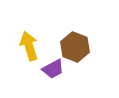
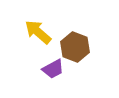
yellow arrow: moved 9 px right, 14 px up; rotated 32 degrees counterclockwise
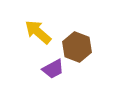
brown hexagon: moved 2 px right
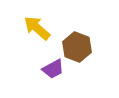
yellow arrow: moved 1 px left, 4 px up
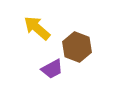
purple trapezoid: moved 1 px left
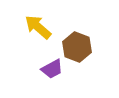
yellow arrow: moved 1 px right, 1 px up
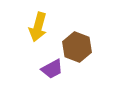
yellow arrow: rotated 116 degrees counterclockwise
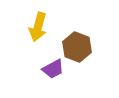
purple trapezoid: moved 1 px right
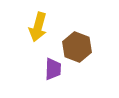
purple trapezoid: rotated 60 degrees counterclockwise
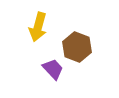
purple trapezoid: rotated 45 degrees counterclockwise
